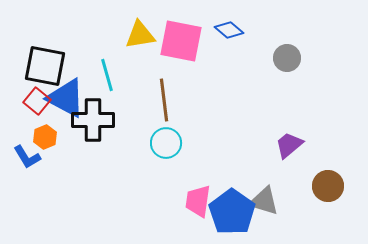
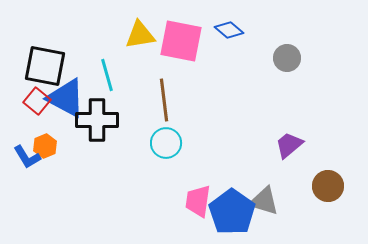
black cross: moved 4 px right
orange hexagon: moved 9 px down
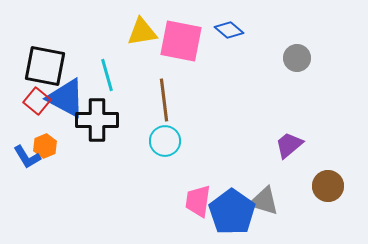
yellow triangle: moved 2 px right, 3 px up
gray circle: moved 10 px right
cyan circle: moved 1 px left, 2 px up
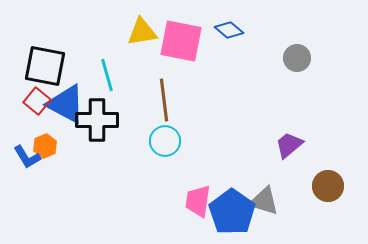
blue triangle: moved 6 px down
